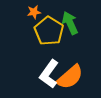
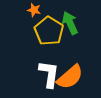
orange star: moved 2 px up; rotated 24 degrees clockwise
white L-shape: rotated 152 degrees clockwise
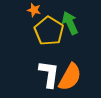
orange semicircle: rotated 20 degrees counterclockwise
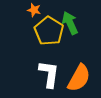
orange semicircle: moved 9 px right, 1 px down
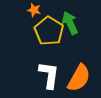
white L-shape: moved 1 px down
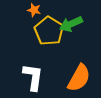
green arrow: moved 1 px right, 1 px down; rotated 90 degrees counterclockwise
white L-shape: moved 16 px left, 2 px down
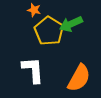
white L-shape: moved 7 px up; rotated 12 degrees counterclockwise
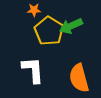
orange star: rotated 16 degrees counterclockwise
green arrow: moved 2 px down
orange semicircle: rotated 136 degrees clockwise
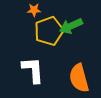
yellow pentagon: rotated 20 degrees clockwise
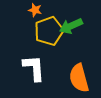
orange star: moved 1 px right; rotated 16 degrees clockwise
white L-shape: moved 1 px right, 2 px up
